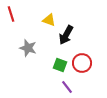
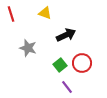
yellow triangle: moved 4 px left, 7 px up
black arrow: rotated 144 degrees counterclockwise
green square: rotated 32 degrees clockwise
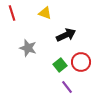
red line: moved 1 px right, 1 px up
red circle: moved 1 px left, 1 px up
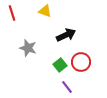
yellow triangle: moved 2 px up
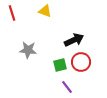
black arrow: moved 8 px right, 5 px down
gray star: moved 2 px down; rotated 12 degrees counterclockwise
green square: rotated 24 degrees clockwise
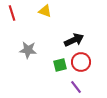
purple line: moved 9 px right
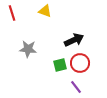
gray star: moved 1 px up
red circle: moved 1 px left, 1 px down
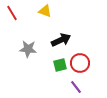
red line: rotated 14 degrees counterclockwise
black arrow: moved 13 px left
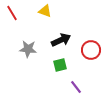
red circle: moved 11 px right, 13 px up
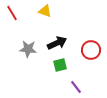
black arrow: moved 4 px left, 3 px down
